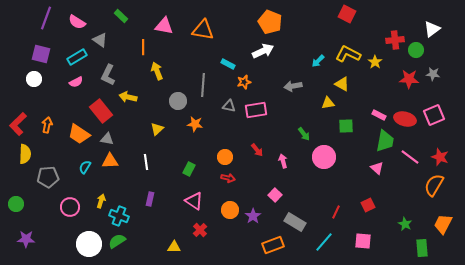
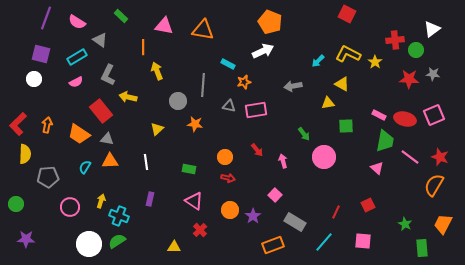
green rectangle at (189, 169): rotated 72 degrees clockwise
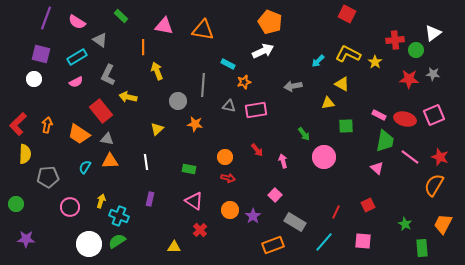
white triangle at (432, 29): moved 1 px right, 4 px down
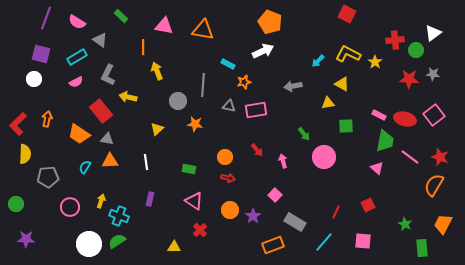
pink square at (434, 115): rotated 15 degrees counterclockwise
orange arrow at (47, 125): moved 6 px up
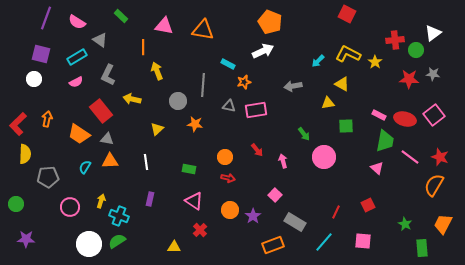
yellow arrow at (128, 97): moved 4 px right, 2 px down
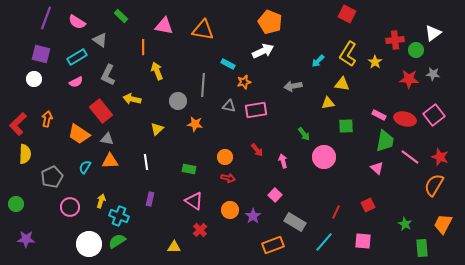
yellow L-shape at (348, 54): rotated 85 degrees counterclockwise
yellow triangle at (342, 84): rotated 21 degrees counterclockwise
gray pentagon at (48, 177): moved 4 px right; rotated 20 degrees counterclockwise
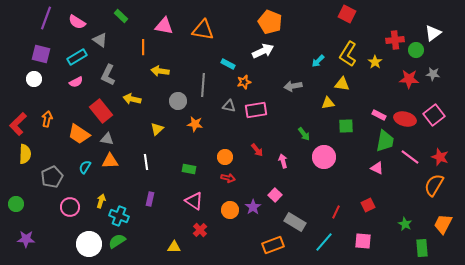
yellow arrow at (157, 71): moved 3 px right; rotated 60 degrees counterclockwise
pink triangle at (377, 168): rotated 16 degrees counterclockwise
purple star at (253, 216): moved 9 px up
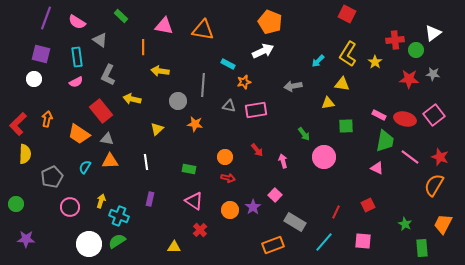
cyan rectangle at (77, 57): rotated 66 degrees counterclockwise
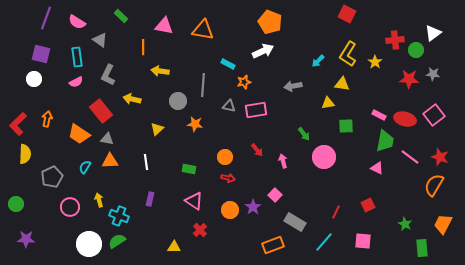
yellow arrow at (101, 201): moved 2 px left, 1 px up; rotated 32 degrees counterclockwise
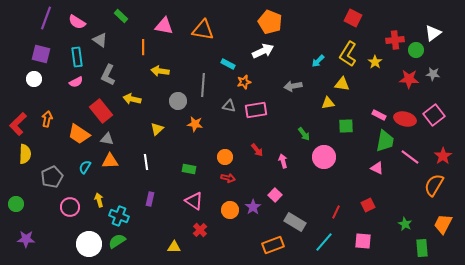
red square at (347, 14): moved 6 px right, 4 px down
red star at (440, 157): moved 3 px right, 1 px up; rotated 18 degrees clockwise
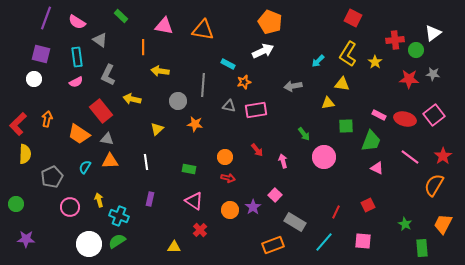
green trapezoid at (385, 141): moved 14 px left; rotated 10 degrees clockwise
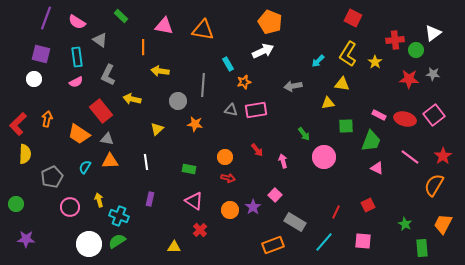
cyan rectangle at (228, 64): rotated 32 degrees clockwise
gray triangle at (229, 106): moved 2 px right, 4 px down
